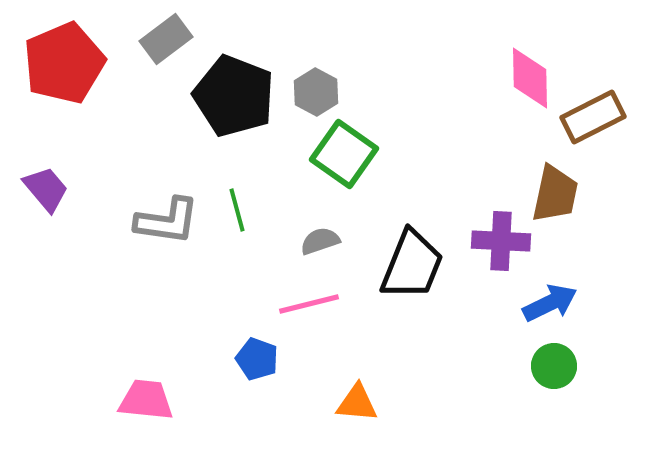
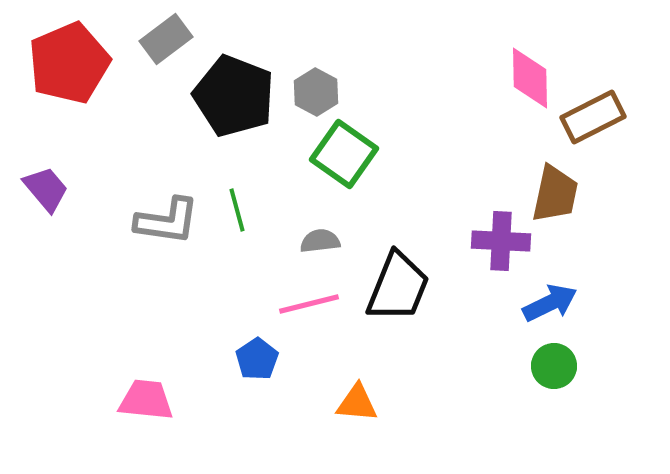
red pentagon: moved 5 px right
gray semicircle: rotated 12 degrees clockwise
black trapezoid: moved 14 px left, 22 px down
blue pentagon: rotated 18 degrees clockwise
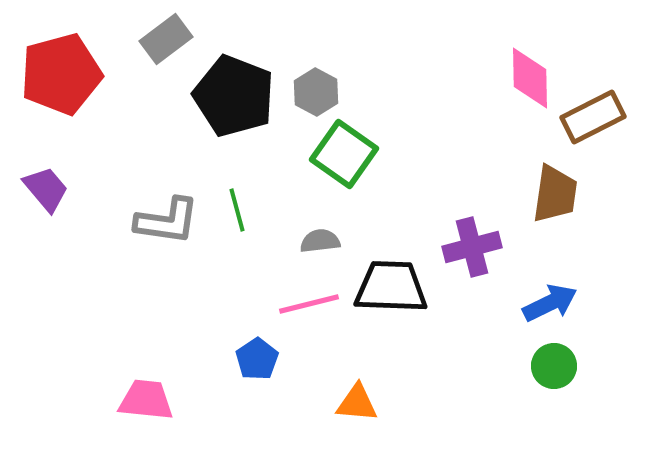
red pentagon: moved 8 px left, 11 px down; rotated 8 degrees clockwise
brown trapezoid: rotated 4 degrees counterclockwise
purple cross: moved 29 px left, 6 px down; rotated 18 degrees counterclockwise
black trapezoid: moved 7 px left; rotated 110 degrees counterclockwise
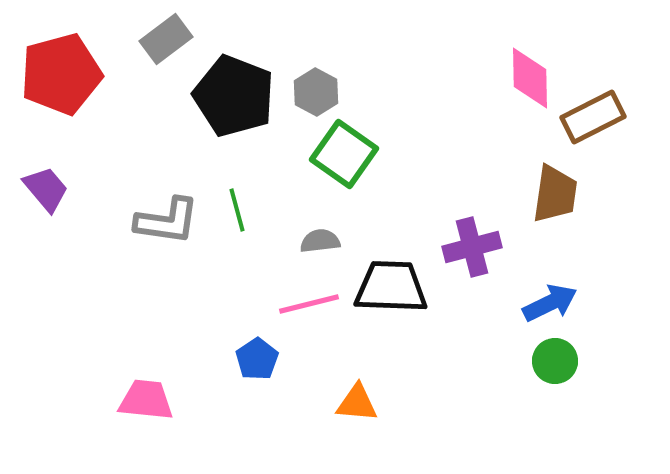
green circle: moved 1 px right, 5 px up
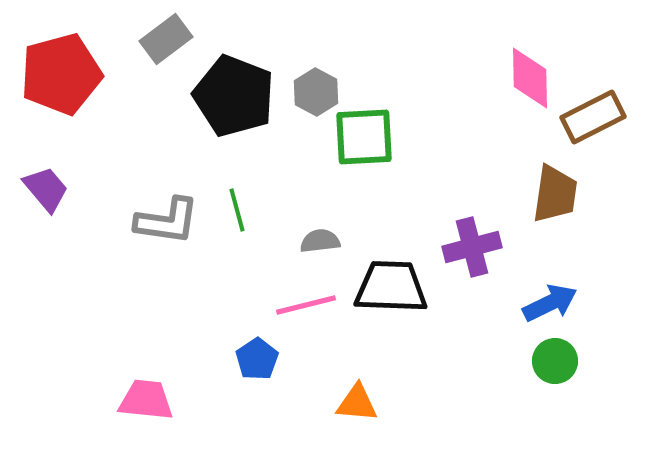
green square: moved 20 px right, 17 px up; rotated 38 degrees counterclockwise
pink line: moved 3 px left, 1 px down
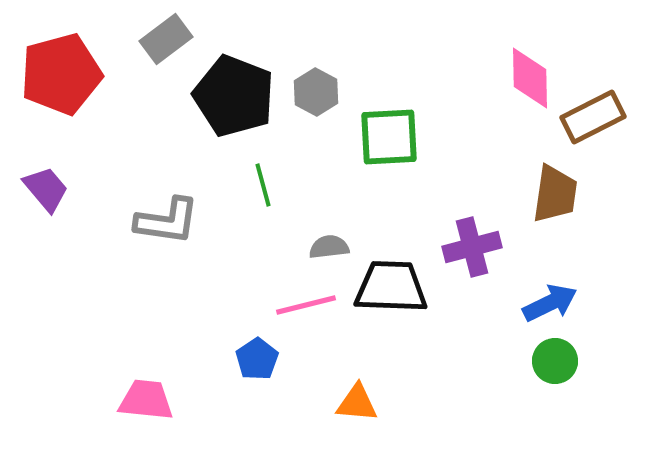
green square: moved 25 px right
green line: moved 26 px right, 25 px up
gray semicircle: moved 9 px right, 6 px down
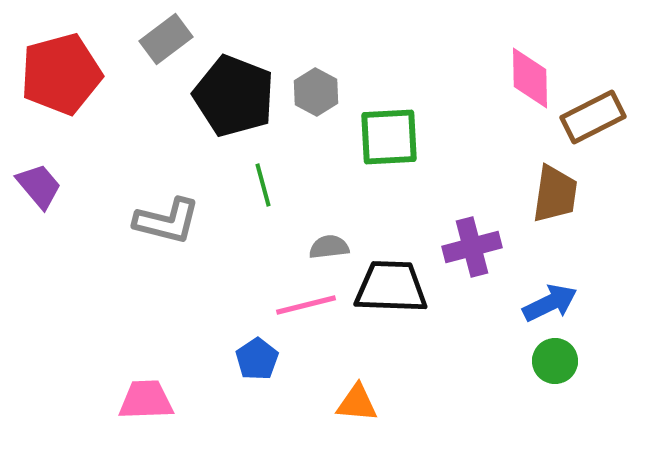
purple trapezoid: moved 7 px left, 3 px up
gray L-shape: rotated 6 degrees clockwise
pink trapezoid: rotated 8 degrees counterclockwise
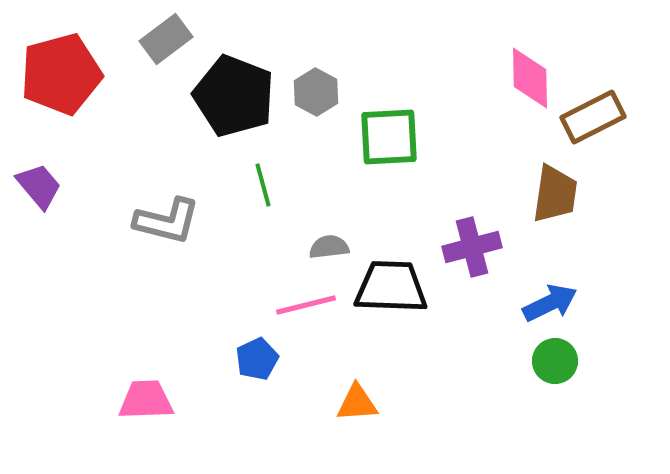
blue pentagon: rotated 9 degrees clockwise
orange triangle: rotated 9 degrees counterclockwise
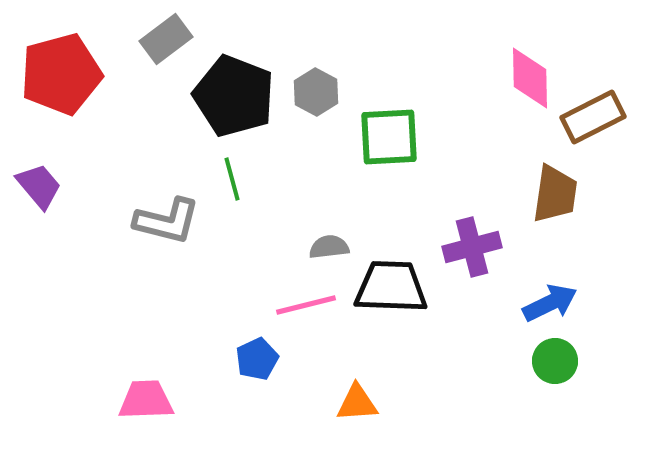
green line: moved 31 px left, 6 px up
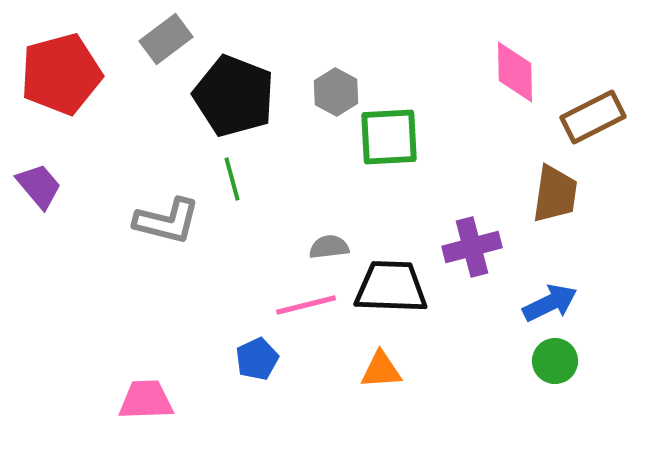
pink diamond: moved 15 px left, 6 px up
gray hexagon: moved 20 px right
orange triangle: moved 24 px right, 33 px up
